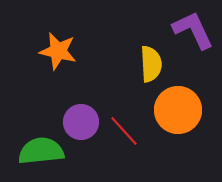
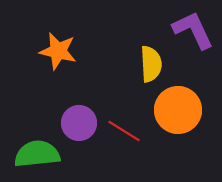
purple circle: moved 2 px left, 1 px down
red line: rotated 16 degrees counterclockwise
green semicircle: moved 4 px left, 3 px down
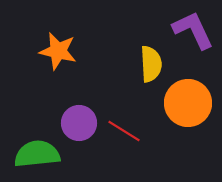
orange circle: moved 10 px right, 7 px up
